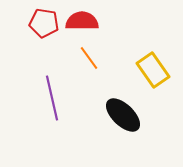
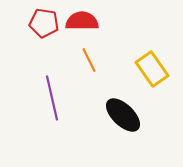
orange line: moved 2 px down; rotated 10 degrees clockwise
yellow rectangle: moved 1 px left, 1 px up
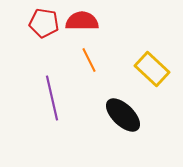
yellow rectangle: rotated 12 degrees counterclockwise
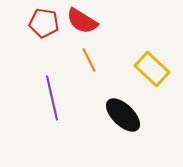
red semicircle: rotated 148 degrees counterclockwise
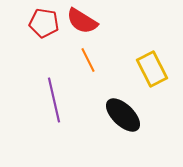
orange line: moved 1 px left
yellow rectangle: rotated 20 degrees clockwise
purple line: moved 2 px right, 2 px down
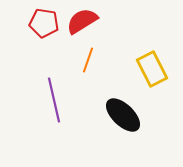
red semicircle: rotated 116 degrees clockwise
orange line: rotated 45 degrees clockwise
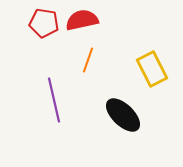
red semicircle: moved 1 px up; rotated 20 degrees clockwise
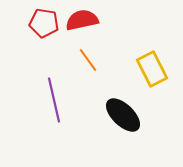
orange line: rotated 55 degrees counterclockwise
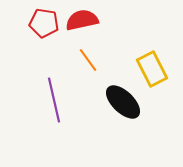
black ellipse: moved 13 px up
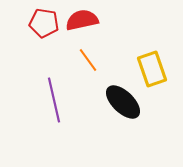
yellow rectangle: rotated 8 degrees clockwise
